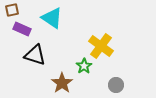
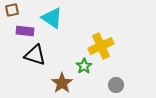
purple rectangle: moved 3 px right, 2 px down; rotated 18 degrees counterclockwise
yellow cross: rotated 30 degrees clockwise
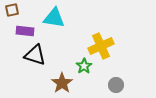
cyan triangle: moved 2 px right; rotated 25 degrees counterclockwise
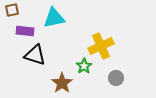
cyan triangle: rotated 20 degrees counterclockwise
gray circle: moved 7 px up
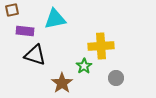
cyan triangle: moved 1 px right, 1 px down
yellow cross: rotated 20 degrees clockwise
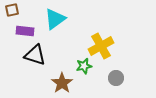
cyan triangle: rotated 25 degrees counterclockwise
yellow cross: rotated 25 degrees counterclockwise
green star: rotated 21 degrees clockwise
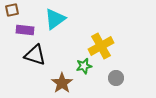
purple rectangle: moved 1 px up
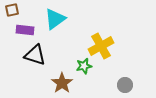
gray circle: moved 9 px right, 7 px down
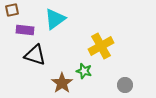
green star: moved 5 px down; rotated 28 degrees clockwise
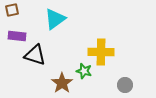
purple rectangle: moved 8 px left, 6 px down
yellow cross: moved 6 px down; rotated 30 degrees clockwise
